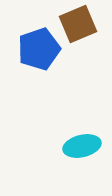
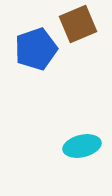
blue pentagon: moved 3 px left
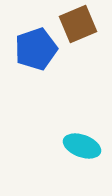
cyan ellipse: rotated 33 degrees clockwise
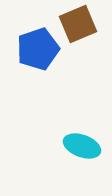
blue pentagon: moved 2 px right
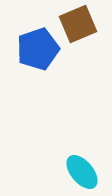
cyan ellipse: moved 26 px down; rotated 30 degrees clockwise
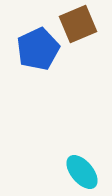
blue pentagon: rotated 6 degrees counterclockwise
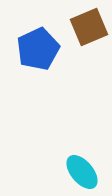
brown square: moved 11 px right, 3 px down
